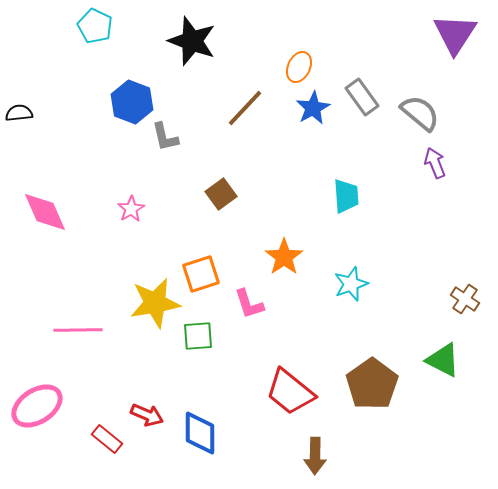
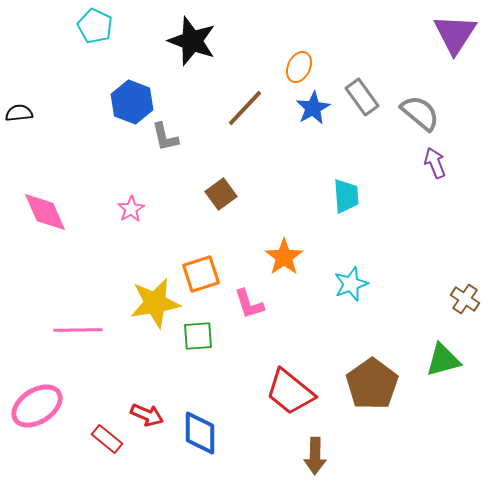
green triangle: rotated 42 degrees counterclockwise
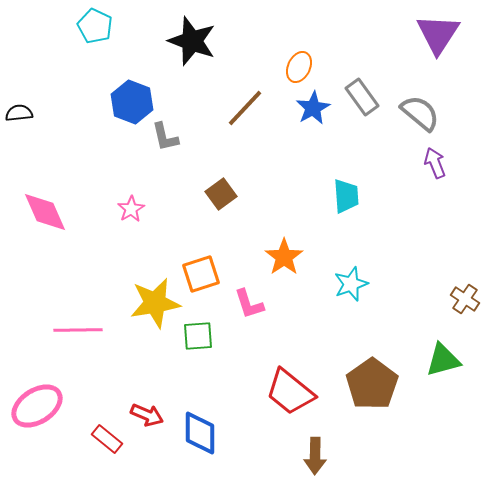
purple triangle: moved 17 px left
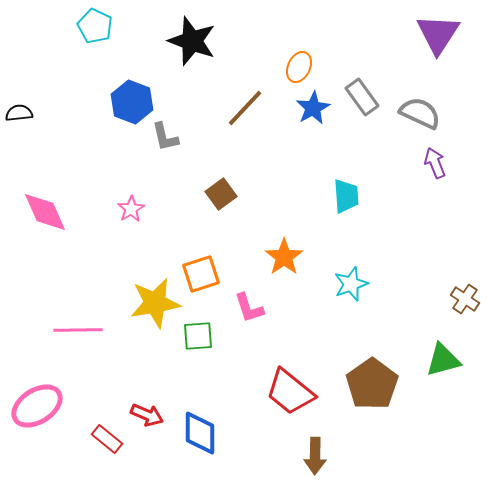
gray semicircle: rotated 15 degrees counterclockwise
pink L-shape: moved 4 px down
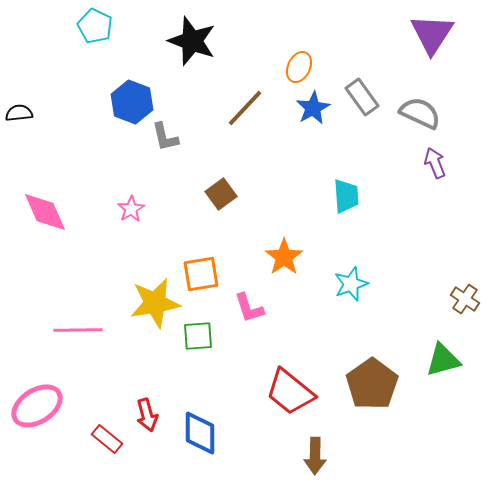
purple triangle: moved 6 px left
orange square: rotated 9 degrees clockwise
red arrow: rotated 52 degrees clockwise
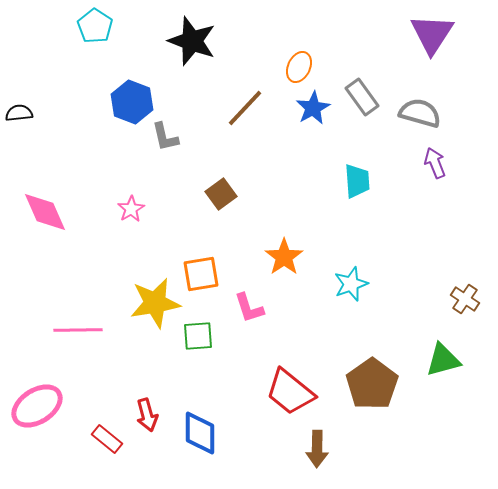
cyan pentagon: rotated 8 degrees clockwise
gray semicircle: rotated 9 degrees counterclockwise
cyan trapezoid: moved 11 px right, 15 px up
brown arrow: moved 2 px right, 7 px up
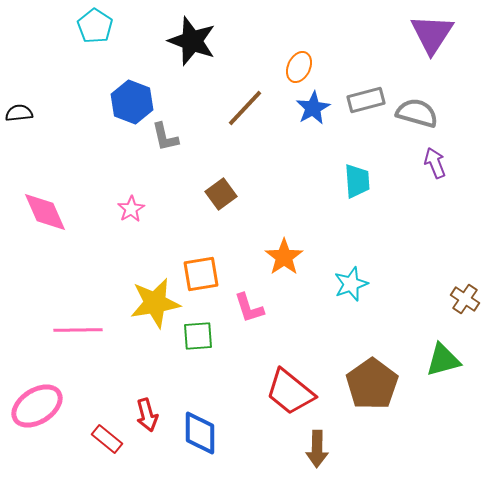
gray rectangle: moved 4 px right, 3 px down; rotated 69 degrees counterclockwise
gray semicircle: moved 3 px left
